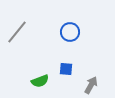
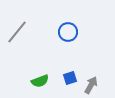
blue circle: moved 2 px left
blue square: moved 4 px right, 9 px down; rotated 24 degrees counterclockwise
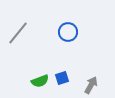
gray line: moved 1 px right, 1 px down
blue square: moved 8 px left
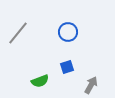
blue square: moved 5 px right, 11 px up
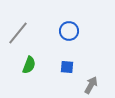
blue circle: moved 1 px right, 1 px up
blue square: rotated 24 degrees clockwise
green semicircle: moved 11 px left, 16 px up; rotated 48 degrees counterclockwise
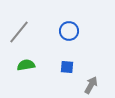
gray line: moved 1 px right, 1 px up
green semicircle: moved 3 px left; rotated 120 degrees counterclockwise
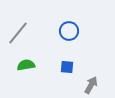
gray line: moved 1 px left, 1 px down
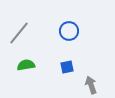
gray line: moved 1 px right
blue square: rotated 16 degrees counterclockwise
gray arrow: rotated 48 degrees counterclockwise
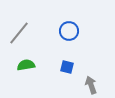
blue square: rotated 24 degrees clockwise
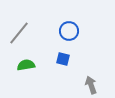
blue square: moved 4 px left, 8 px up
